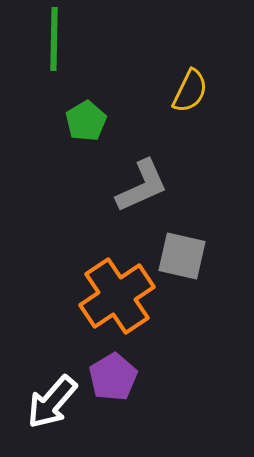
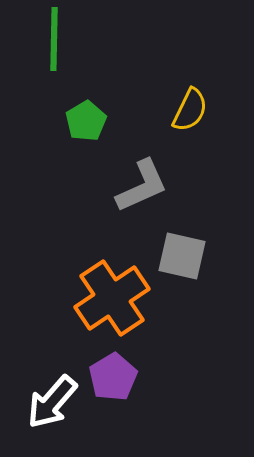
yellow semicircle: moved 19 px down
orange cross: moved 5 px left, 2 px down
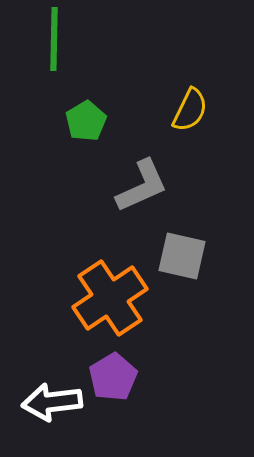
orange cross: moved 2 px left
white arrow: rotated 42 degrees clockwise
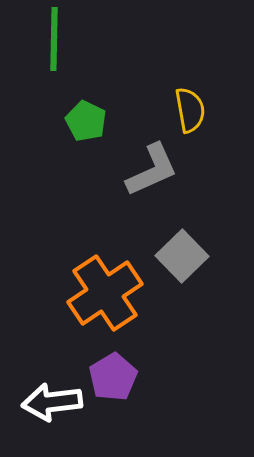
yellow semicircle: rotated 36 degrees counterclockwise
green pentagon: rotated 15 degrees counterclockwise
gray L-shape: moved 10 px right, 16 px up
gray square: rotated 33 degrees clockwise
orange cross: moved 5 px left, 5 px up
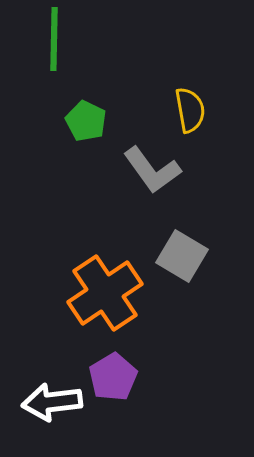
gray L-shape: rotated 78 degrees clockwise
gray square: rotated 15 degrees counterclockwise
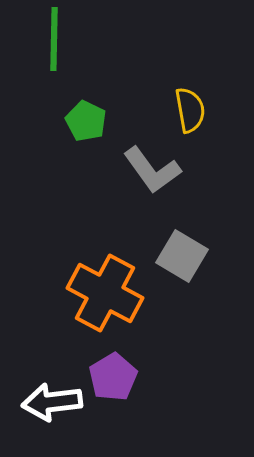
orange cross: rotated 28 degrees counterclockwise
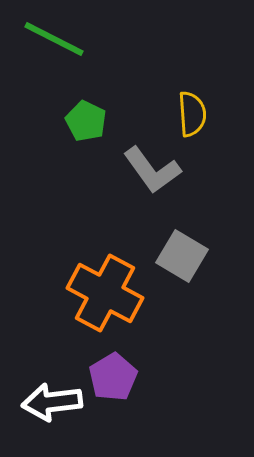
green line: rotated 64 degrees counterclockwise
yellow semicircle: moved 2 px right, 4 px down; rotated 6 degrees clockwise
